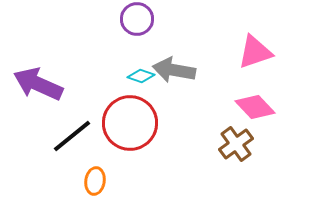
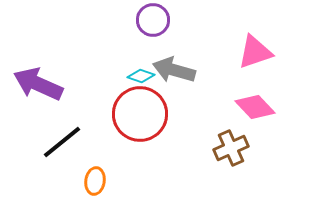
purple circle: moved 16 px right, 1 px down
gray arrow: rotated 6 degrees clockwise
red circle: moved 10 px right, 9 px up
black line: moved 10 px left, 6 px down
brown cross: moved 5 px left, 4 px down; rotated 12 degrees clockwise
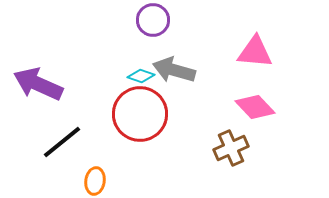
pink triangle: rotated 24 degrees clockwise
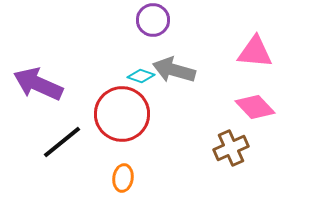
red circle: moved 18 px left
orange ellipse: moved 28 px right, 3 px up
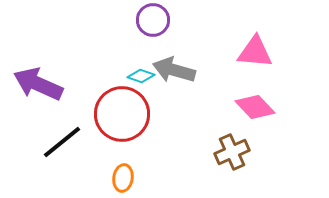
brown cross: moved 1 px right, 4 px down
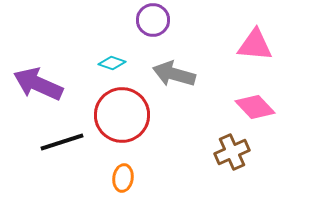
pink triangle: moved 7 px up
gray arrow: moved 4 px down
cyan diamond: moved 29 px left, 13 px up
red circle: moved 1 px down
black line: rotated 21 degrees clockwise
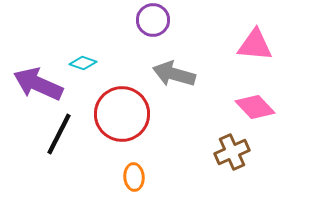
cyan diamond: moved 29 px left
red circle: moved 1 px up
black line: moved 3 px left, 8 px up; rotated 45 degrees counterclockwise
orange ellipse: moved 11 px right, 1 px up; rotated 12 degrees counterclockwise
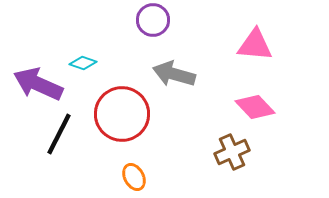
orange ellipse: rotated 24 degrees counterclockwise
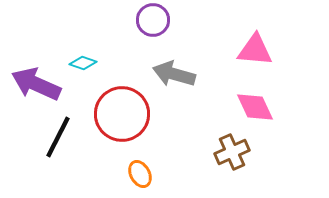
pink triangle: moved 5 px down
purple arrow: moved 2 px left
pink diamond: rotated 18 degrees clockwise
black line: moved 1 px left, 3 px down
orange ellipse: moved 6 px right, 3 px up
